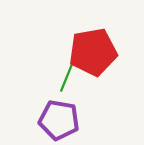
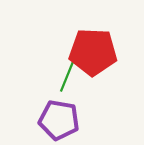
red pentagon: rotated 12 degrees clockwise
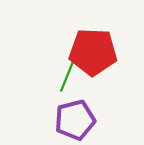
purple pentagon: moved 16 px right; rotated 24 degrees counterclockwise
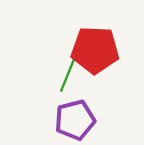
red pentagon: moved 2 px right, 2 px up
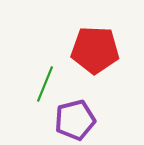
green line: moved 23 px left, 10 px down
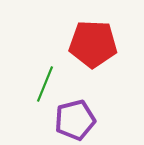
red pentagon: moved 2 px left, 6 px up
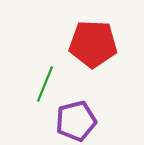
purple pentagon: moved 1 px right, 1 px down
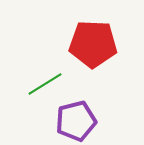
green line: rotated 36 degrees clockwise
